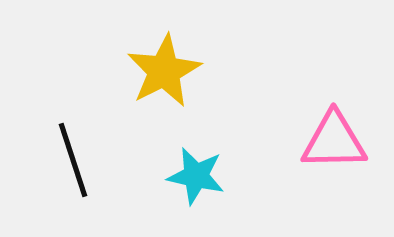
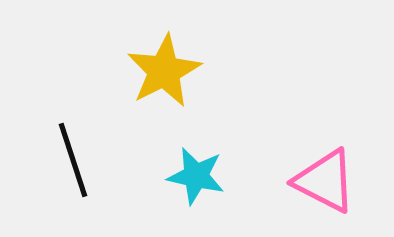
pink triangle: moved 9 px left, 40 px down; rotated 28 degrees clockwise
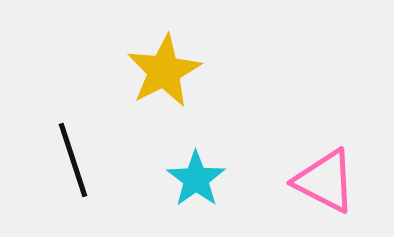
cyan star: moved 3 px down; rotated 24 degrees clockwise
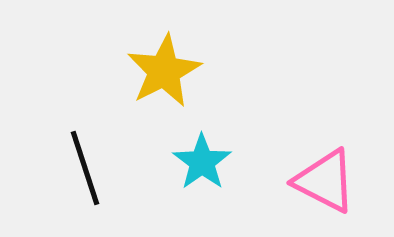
black line: moved 12 px right, 8 px down
cyan star: moved 6 px right, 17 px up
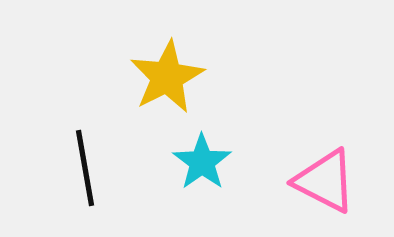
yellow star: moved 3 px right, 6 px down
black line: rotated 8 degrees clockwise
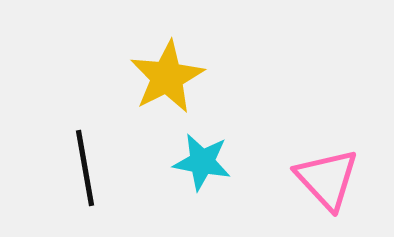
cyan star: rotated 26 degrees counterclockwise
pink triangle: moved 2 px right, 2 px up; rotated 20 degrees clockwise
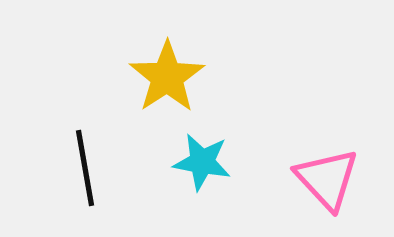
yellow star: rotated 6 degrees counterclockwise
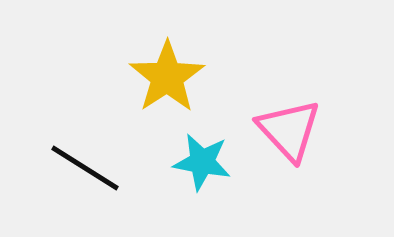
black line: rotated 48 degrees counterclockwise
pink triangle: moved 38 px left, 49 px up
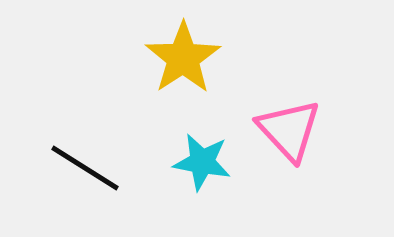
yellow star: moved 16 px right, 19 px up
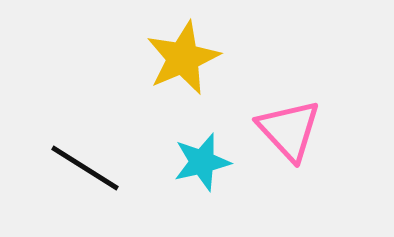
yellow star: rotated 10 degrees clockwise
cyan star: rotated 24 degrees counterclockwise
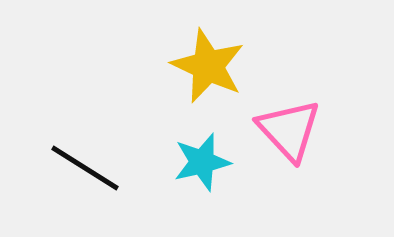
yellow star: moved 25 px right, 8 px down; rotated 24 degrees counterclockwise
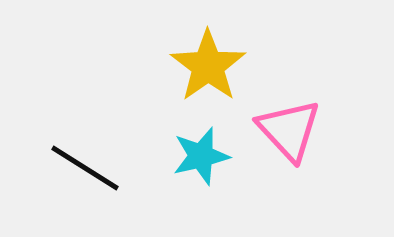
yellow star: rotated 12 degrees clockwise
cyan star: moved 1 px left, 6 px up
